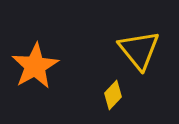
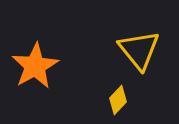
yellow diamond: moved 5 px right, 5 px down
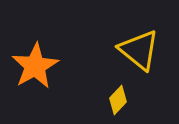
yellow triangle: rotated 12 degrees counterclockwise
